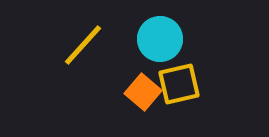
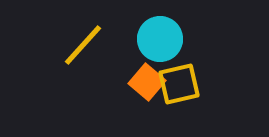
orange square: moved 4 px right, 10 px up
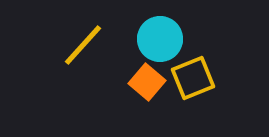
yellow square: moved 14 px right, 6 px up; rotated 9 degrees counterclockwise
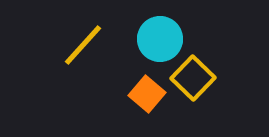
yellow square: rotated 24 degrees counterclockwise
orange square: moved 12 px down
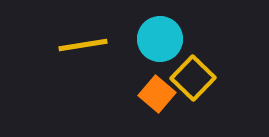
yellow line: rotated 39 degrees clockwise
orange square: moved 10 px right
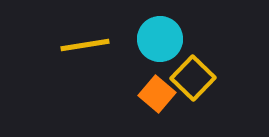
yellow line: moved 2 px right
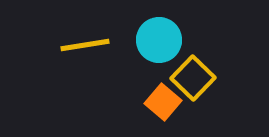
cyan circle: moved 1 px left, 1 px down
orange square: moved 6 px right, 8 px down
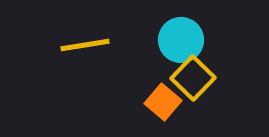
cyan circle: moved 22 px right
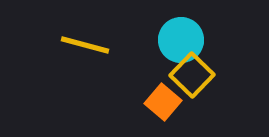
yellow line: rotated 24 degrees clockwise
yellow square: moved 1 px left, 3 px up
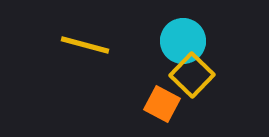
cyan circle: moved 2 px right, 1 px down
orange square: moved 1 px left, 2 px down; rotated 12 degrees counterclockwise
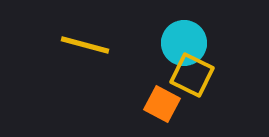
cyan circle: moved 1 px right, 2 px down
yellow square: rotated 18 degrees counterclockwise
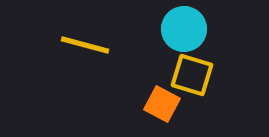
cyan circle: moved 14 px up
yellow square: rotated 9 degrees counterclockwise
